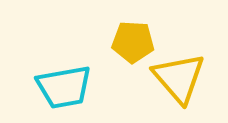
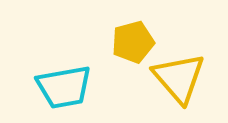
yellow pentagon: rotated 18 degrees counterclockwise
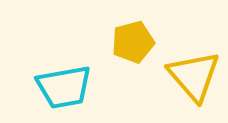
yellow triangle: moved 15 px right, 2 px up
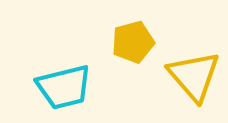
cyan trapezoid: rotated 4 degrees counterclockwise
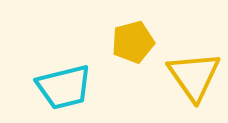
yellow triangle: rotated 6 degrees clockwise
